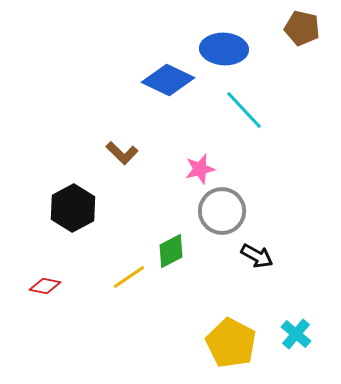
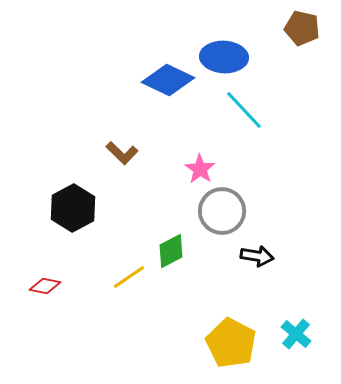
blue ellipse: moved 8 px down
pink star: rotated 24 degrees counterclockwise
black arrow: rotated 20 degrees counterclockwise
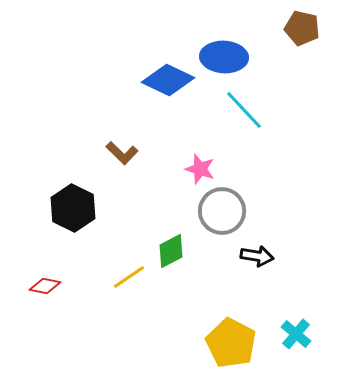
pink star: rotated 16 degrees counterclockwise
black hexagon: rotated 6 degrees counterclockwise
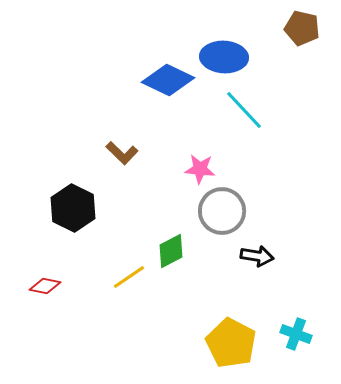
pink star: rotated 12 degrees counterclockwise
cyan cross: rotated 20 degrees counterclockwise
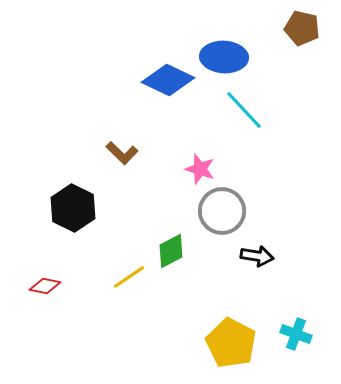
pink star: rotated 12 degrees clockwise
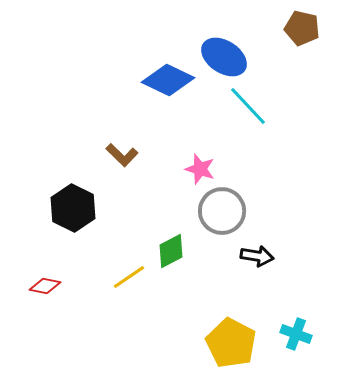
blue ellipse: rotated 30 degrees clockwise
cyan line: moved 4 px right, 4 px up
brown L-shape: moved 2 px down
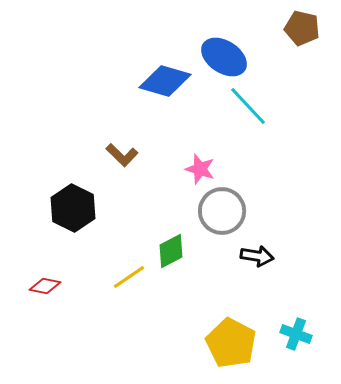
blue diamond: moved 3 px left, 1 px down; rotated 9 degrees counterclockwise
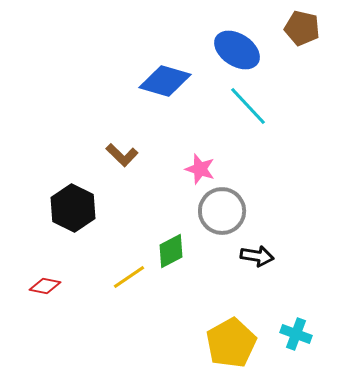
blue ellipse: moved 13 px right, 7 px up
yellow pentagon: rotated 15 degrees clockwise
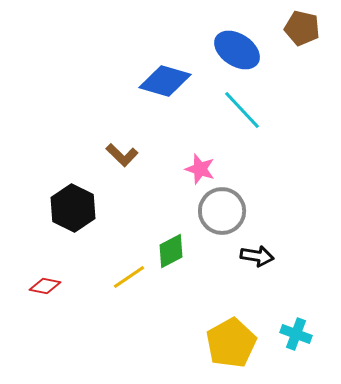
cyan line: moved 6 px left, 4 px down
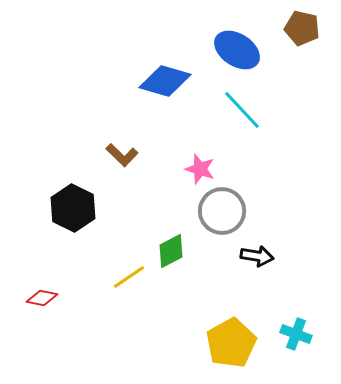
red diamond: moved 3 px left, 12 px down
